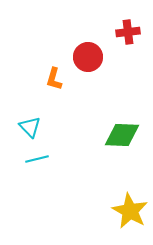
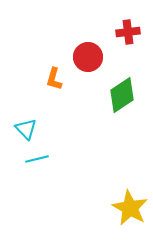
cyan triangle: moved 4 px left, 2 px down
green diamond: moved 40 px up; rotated 36 degrees counterclockwise
yellow star: moved 3 px up
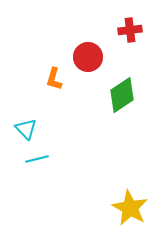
red cross: moved 2 px right, 2 px up
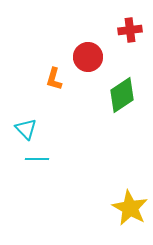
cyan line: rotated 15 degrees clockwise
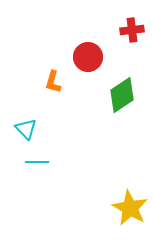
red cross: moved 2 px right
orange L-shape: moved 1 px left, 3 px down
cyan line: moved 3 px down
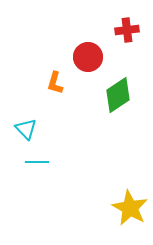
red cross: moved 5 px left
orange L-shape: moved 2 px right, 1 px down
green diamond: moved 4 px left
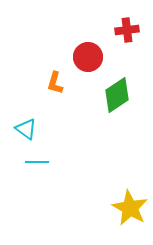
green diamond: moved 1 px left
cyan triangle: rotated 10 degrees counterclockwise
